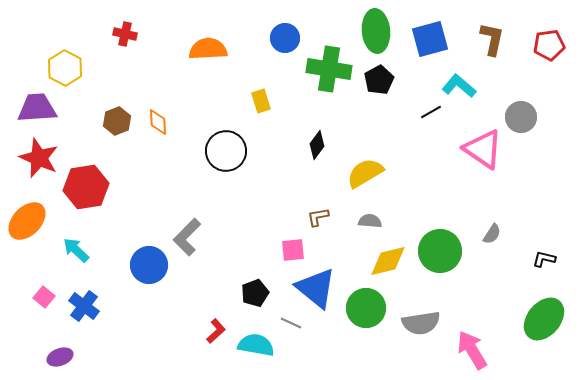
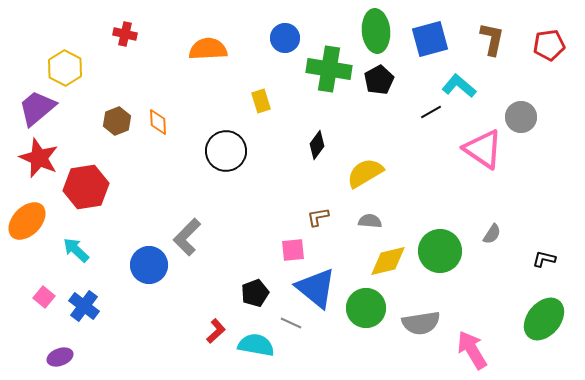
purple trapezoid at (37, 108): rotated 36 degrees counterclockwise
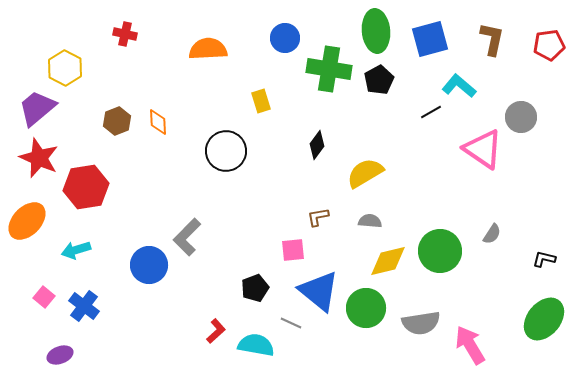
cyan arrow at (76, 250): rotated 60 degrees counterclockwise
blue triangle at (316, 288): moved 3 px right, 3 px down
black pentagon at (255, 293): moved 5 px up
pink arrow at (472, 350): moved 2 px left, 5 px up
purple ellipse at (60, 357): moved 2 px up
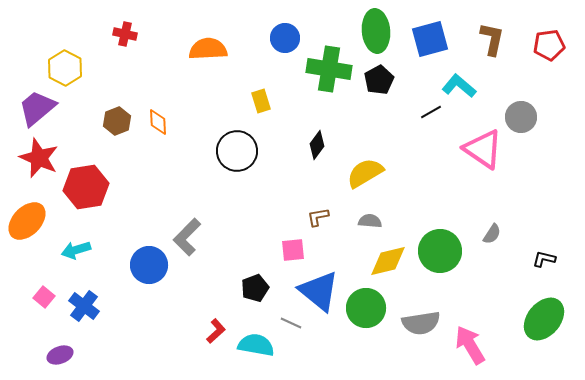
black circle at (226, 151): moved 11 px right
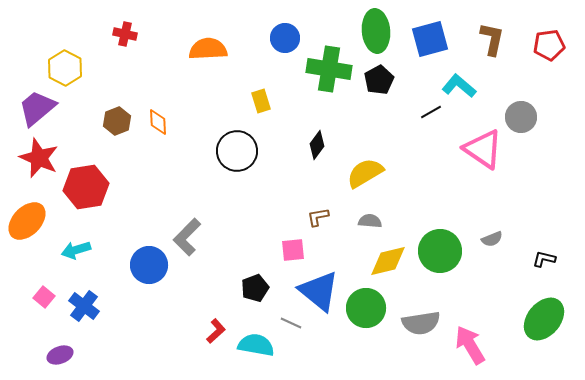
gray semicircle at (492, 234): moved 5 px down; rotated 35 degrees clockwise
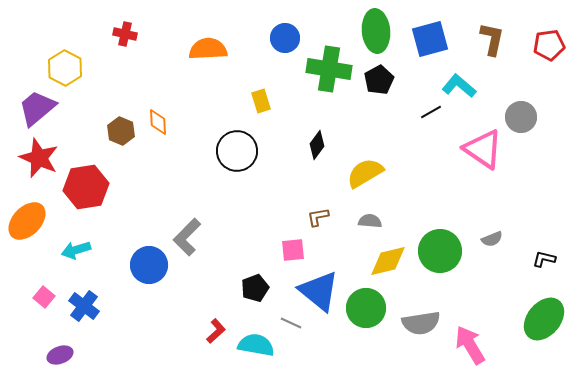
brown hexagon at (117, 121): moved 4 px right, 10 px down; rotated 16 degrees counterclockwise
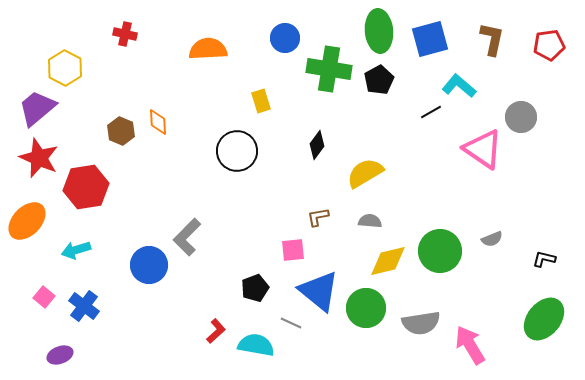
green ellipse at (376, 31): moved 3 px right
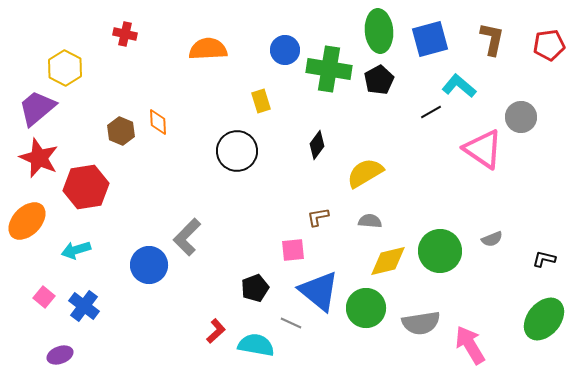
blue circle at (285, 38): moved 12 px down
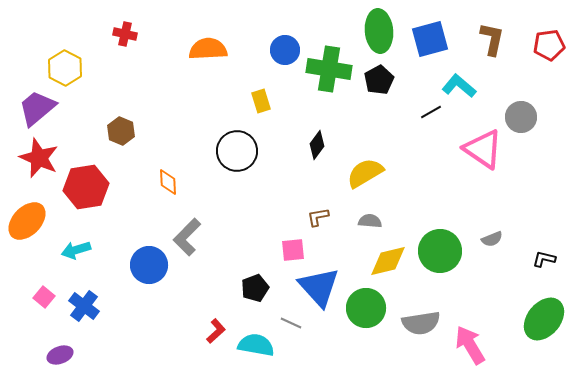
orange diamond at (158, 122): moved 10 px right, 60 px down
blue triangle at (319, 291): moved 4 px up; rotated 9 degrees clockwise
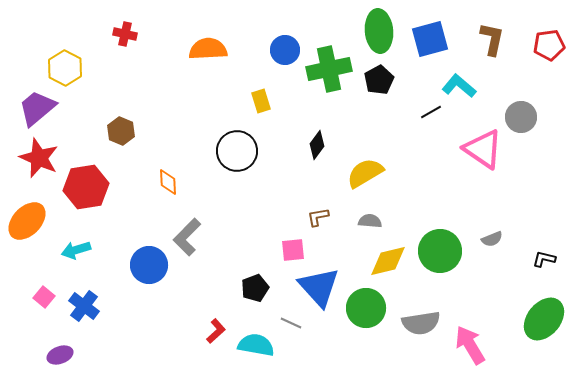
green cross at (329, 69): rotated 21 degrees counterclockwise
